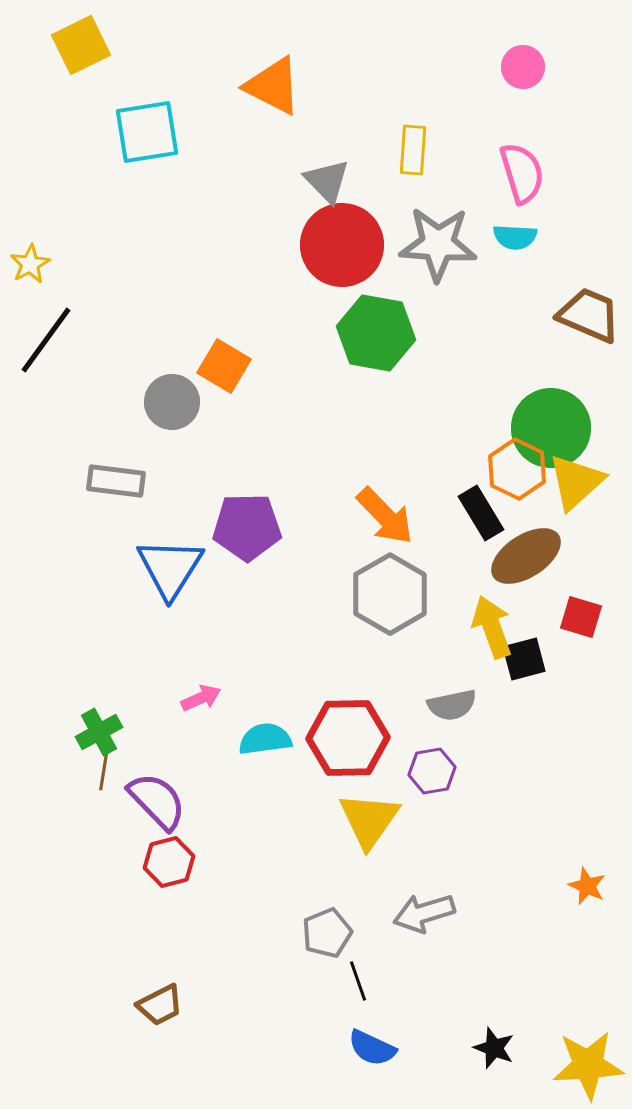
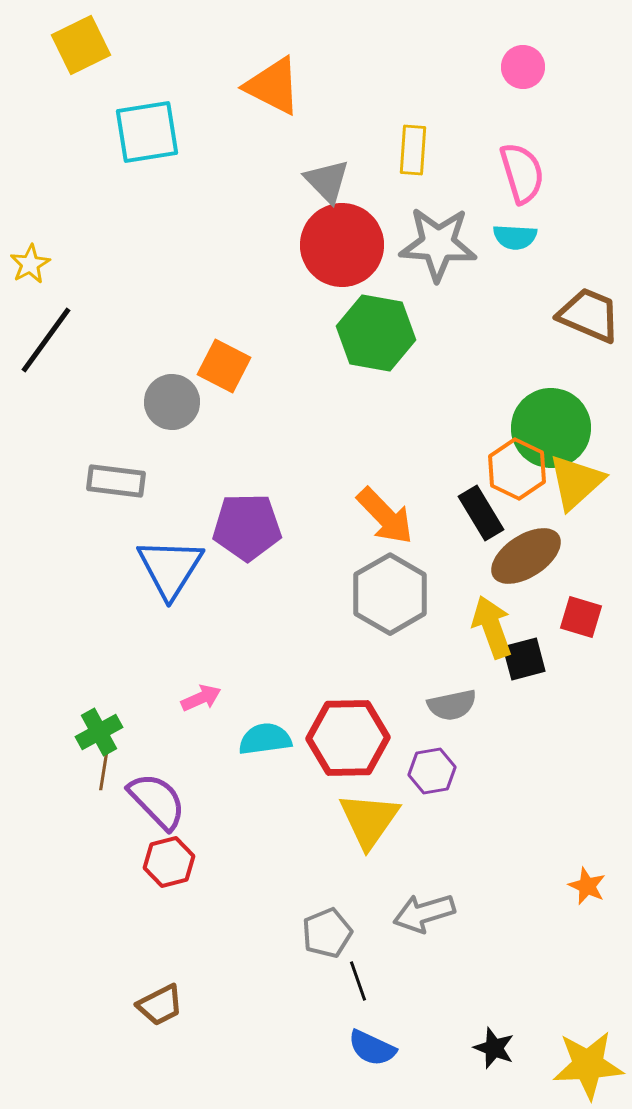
orange square at (224, 366): rotated 4 degrees counterclockwise
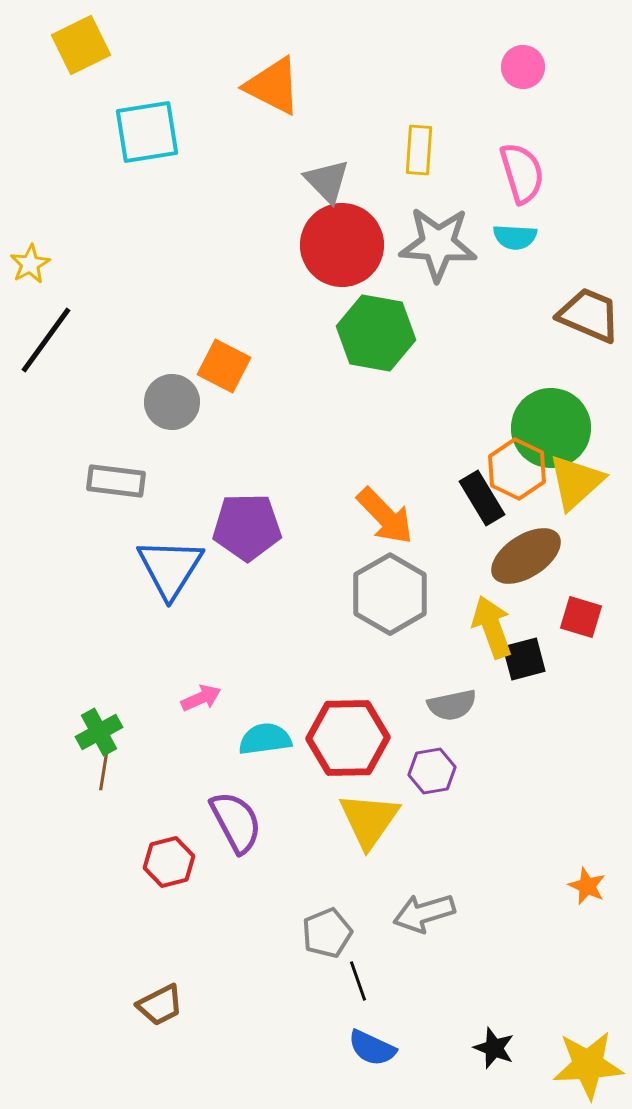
yellow rectangle at (413, 150): moved 6 px right
black rectangle at (481, 513): moved 1 px right, 15 px up
purple semicircle at (157, 801): moved 79 px right, 21 px down; rotated 16 degrees clockwise
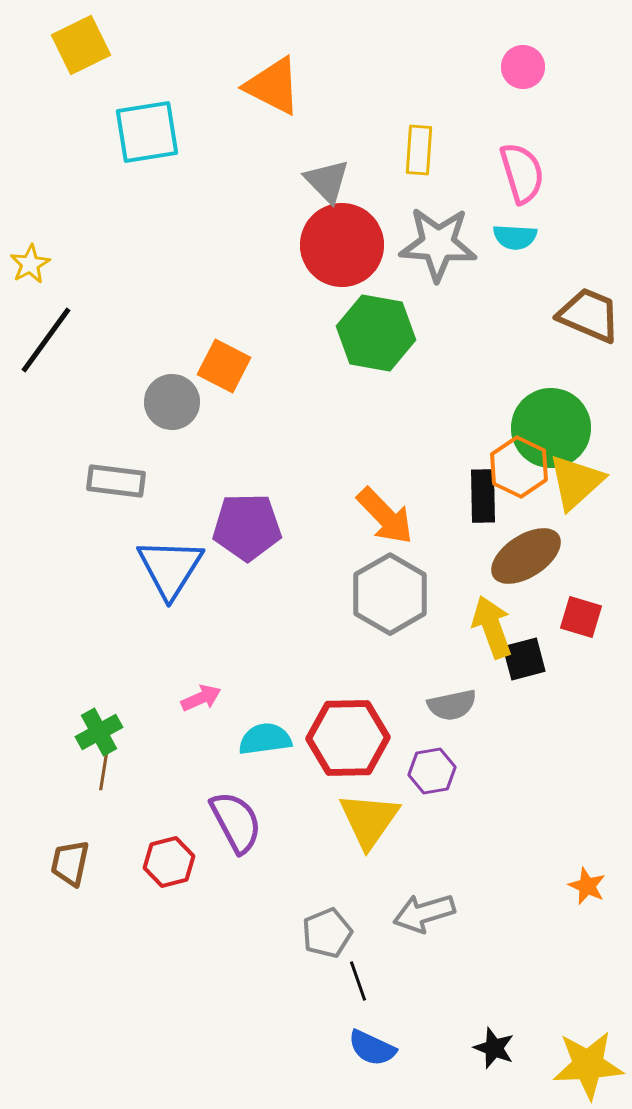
orange hexagon at (517, 469): moved 2 px right, 2 px up
black rectangle at (482, 498): moved 1 px right, 2 px up; rotated 30 degrees clockwise
brown trapezoid at (160, 1005): moved 90 px left, 142 px up; rotated 129 degrees clockwise
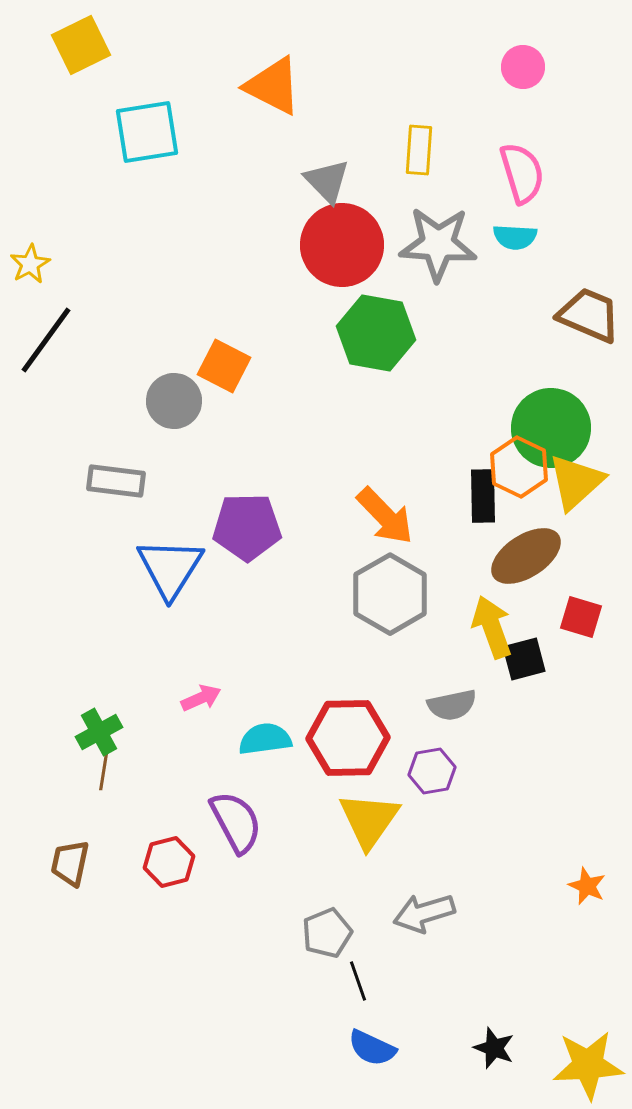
gray circle at (172, 402): moved 2 px right, 1 px up
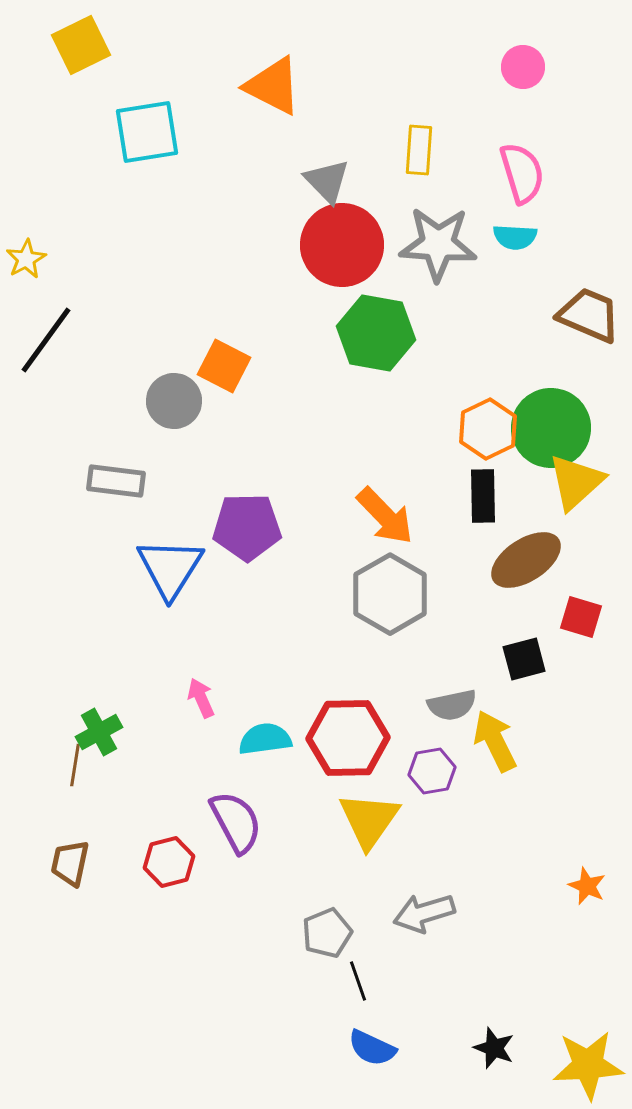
yellow star at (30, 264): moved 4 px left, 5 px up
orange hexagon at (519, 467): moved 31 px left, 38 px up; rotated 8 degrees clockwise
brown ellipse at (526, 556): moved 4 px down
yellow arrow at (492, 627): moved 3 px right, 114 px down; rotated 6 degrees counterclockwise
pink arrow at (201, 698): rotated 90 degrees counterclockwise
brown line at (104, 769): moved 29 px left, 4 px up
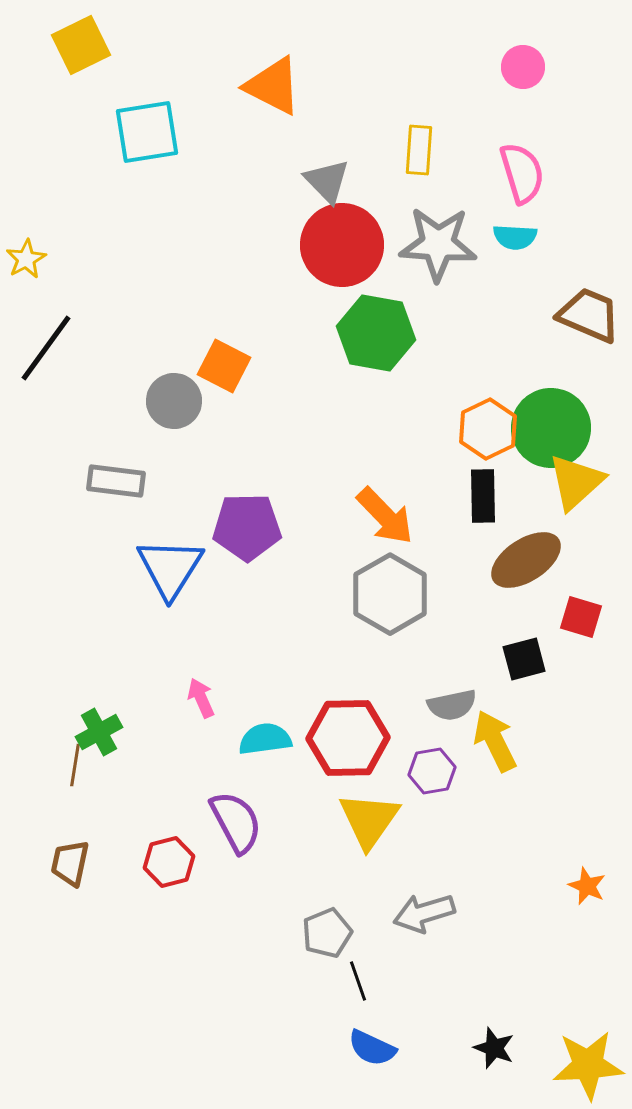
black line at (46, 340): moved 8 px down
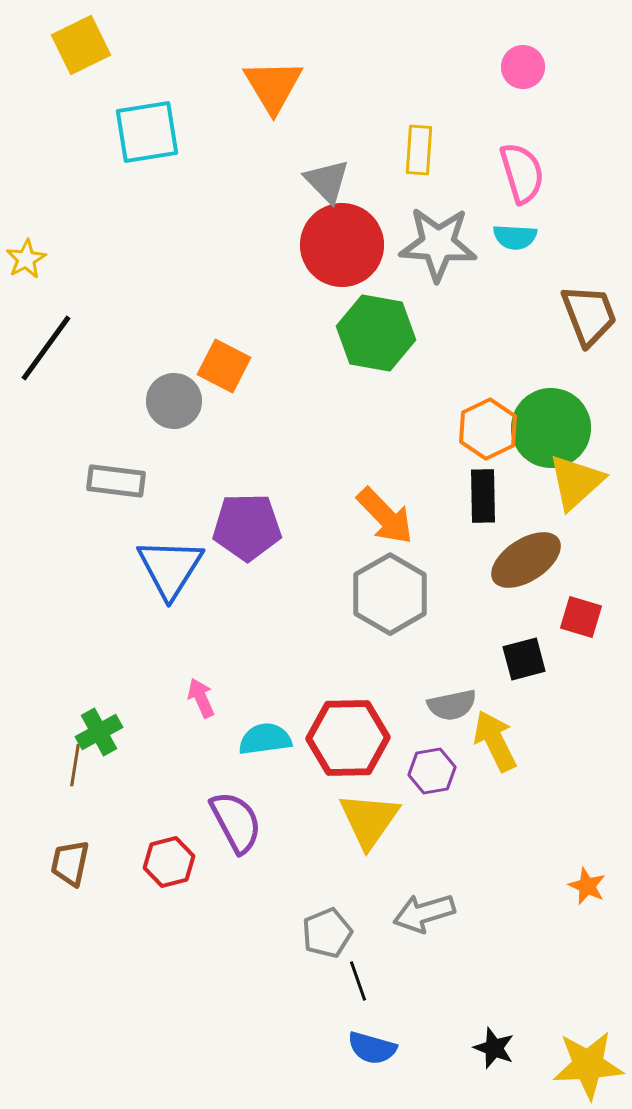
orange triangle at (273, 86): rotated 32 degrees clockwise
brown trapezoid at (589, 315): rotated 46 degrees clockwise
blue semicircle at (372, 1048): rotated 9 degrees counterclockwise
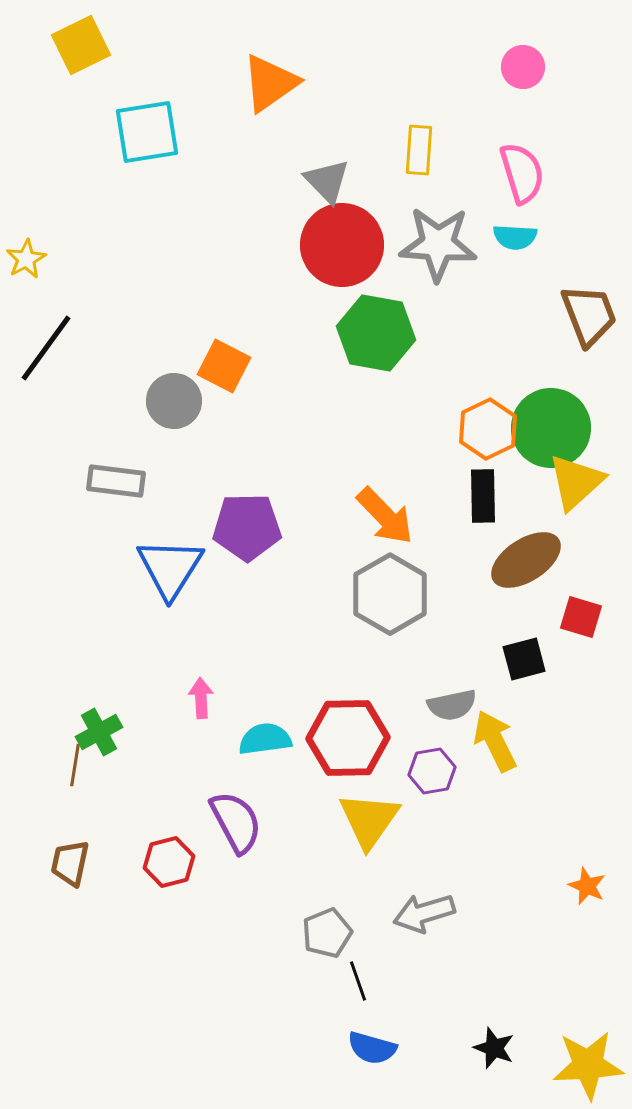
orange triangle at (273, 86): moved 3 px left, 3 px up; rotated 26 degrees clockwise
pink arrow at (201, 698): rotated 21 degrees clockwise
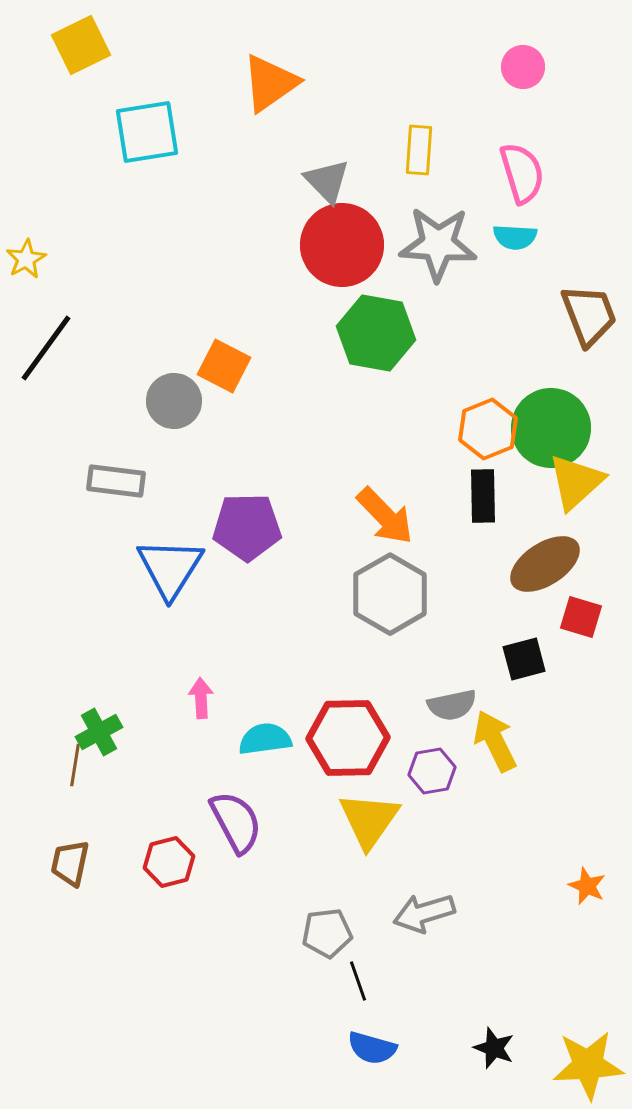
orange hexagon at (488, 429): rotated 4 degrees clockwise
brown ellipse at (526, 560): moved 19 px right, 4 px down
gray pentagon at (327, 933): rotated 15 degrees clockwise
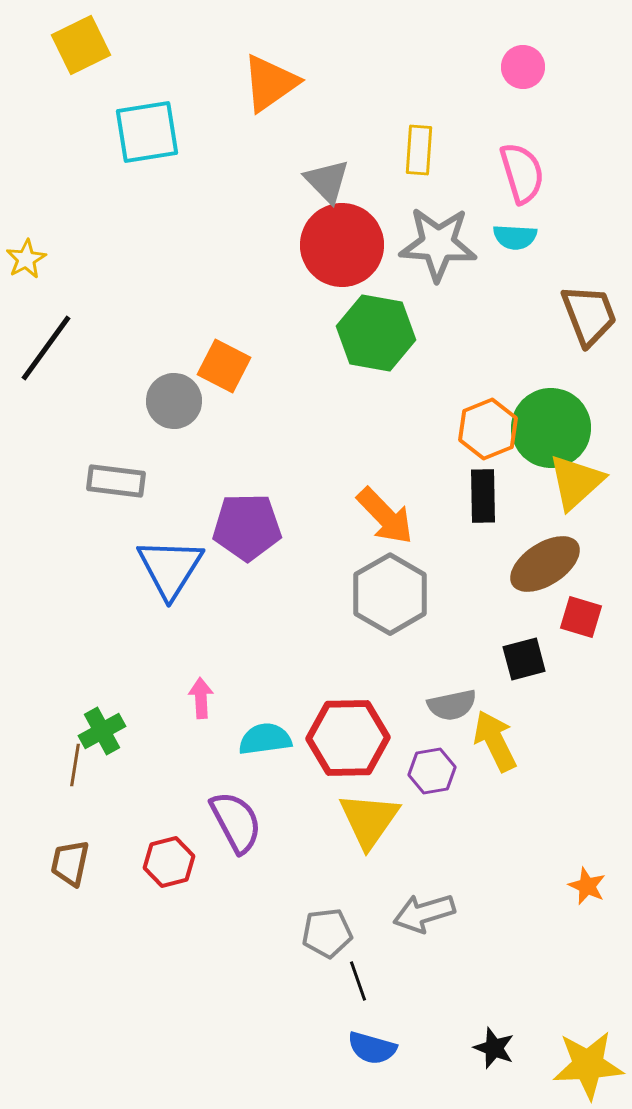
green cross at (99, 732): moved 3 px right, 1 px up
